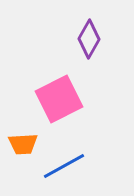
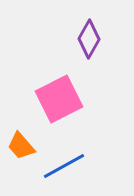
orange trapezoid: moved 2 px left, 2 px down; rotated 52 degrees clockwise
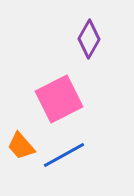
blue line: moved 11 px up
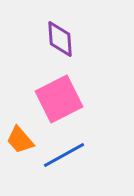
purple diamond: moved 29 px left; rotated 33 degrees counterclockwise
orange trapezoid: moved 1 px left, 6 px up
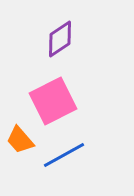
purple diamond: rotated 60 degrees clockwise
pink square: moved 6 px left, 2 px down
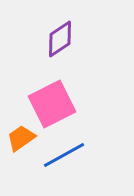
pink square: moved 1 px left, 3 px down
orange trapezoid: moved 1 px right, 2 px up; rotated 96 degrees clockwise
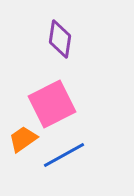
purple diamond: rotated 48 degrees counterclockwise
orange trapezoid: moved 2 px right, 1 px down
